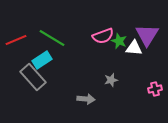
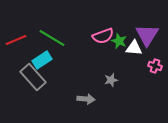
pink cross: moved 23 px up; rotated 32 degrees clockwise
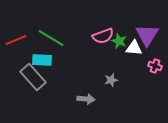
green line: moved 1 px left
cyan rectangle: rotated 36 degrees clockwise
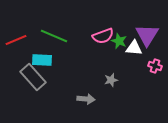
green line: moved 3 px right, 2 px up; rotated 8 degrees counterclockwise
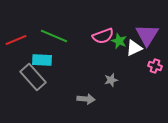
white triangle: rotated 30 degrees counterclockwise
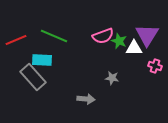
white triangle: rotated 24 degrees clockwise
gray star: moved 1 px right, 2 px up; rotated 24 degrees clockwise
